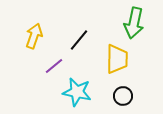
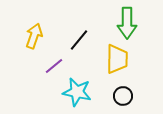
green arrow: moved 7 px left; rotated 12 degrees counterclockwise
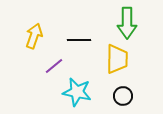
black line: rotated 50 degrees clockwise
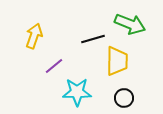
green arrow: moved 3 px right, 1 px down; rotated 68 degrees counterclockwise
black line: moved 14 px right, 1 px up; rotated 15 degrees counterclockwise
yellow trapezoid: moved 2 px down
cyan star: rotated 12 degrees counterclockwise
black circle: moved 1 px right, 2 px down
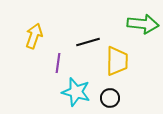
green arrow: moved 13 px right; rotated 16 degrees counterclockwise
black line: moved 5 px left, 3 px down
purple line: moved 4 px right, 3 px up; rotated 42 degrees counterclockwise
cyan star: moved 1 px left; rotated 16 degrees clockwise
black circle: moved 14 px left
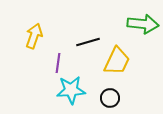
yellow trapezoid: rotated 24 degrees clockwise
cyan star: moved 5 px left, 2 px up; rotated 20 degrees counterclockwise
